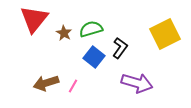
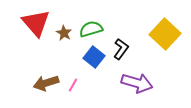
red triangle: moved 2 px right, 4 px down; rotated 20 degrees counterclockwise
yellow square: rotated 20 degrees counterclockwise
black L-shape: moved 1 px right, 1 px down
pink line: moved 1 px up
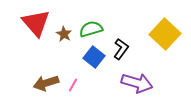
brown star: moved 1 px down
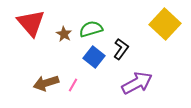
red triangle: moved 5 px left
yellow square: moved 10 px up
purple arrow: rotated 44 degrees counterclockwise
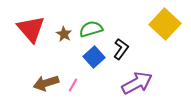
red triangle: moved 6 px down
blue square: rotated 10 degrees clockwise
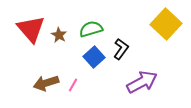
yellow square: moved 1 px right
brown star: moved 5 px left, 1 px down
purple arrow: moved 5 px right, 1 px up
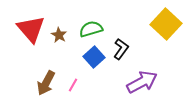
brown arrow: rotated 45 degrees counterclockwise
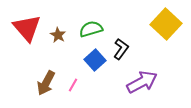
red triangle: moved 4 px left, 1 px up
brown star: moved 1 px left
blue square: moved 1 px right, 3 px down
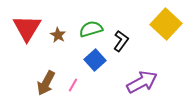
red triangle: rotated 12 degrees clockwise
black L-shape: moved 8 px up
